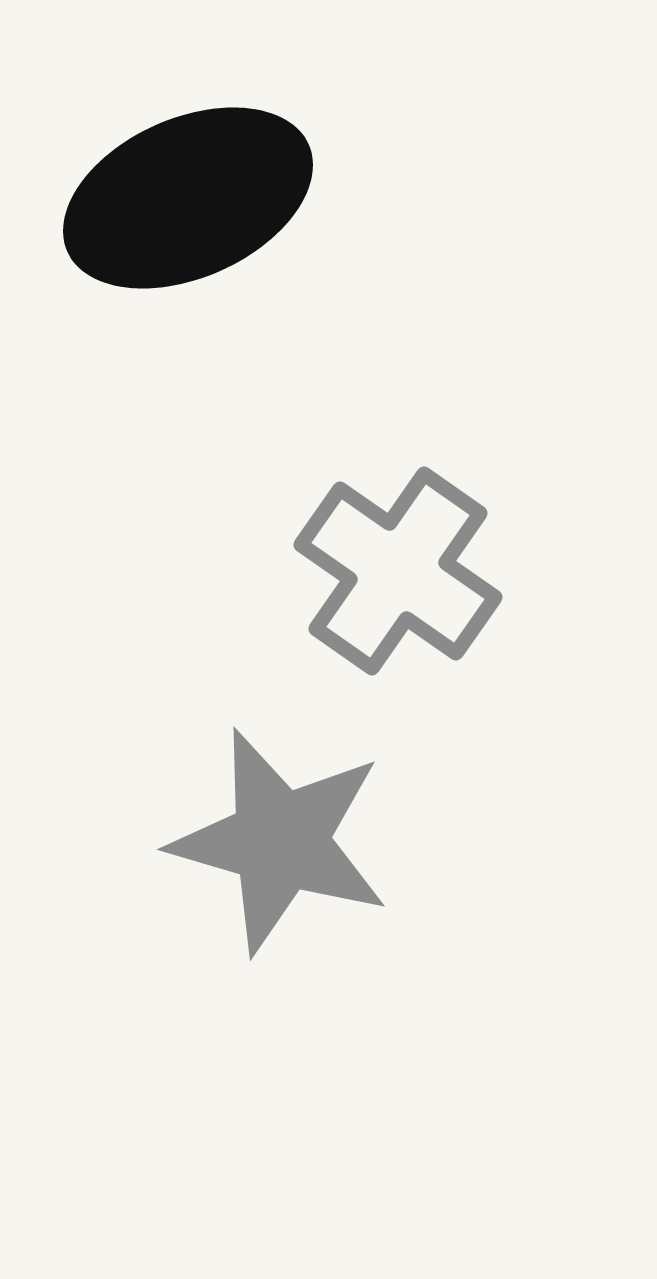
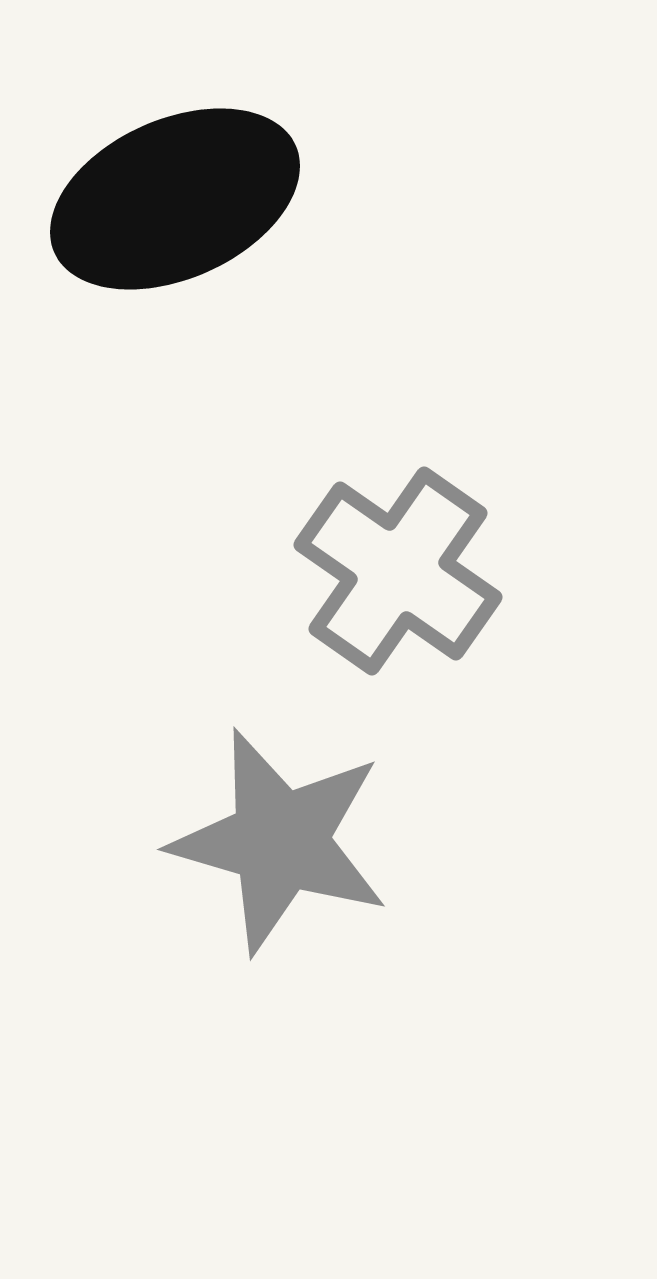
black ellipse: moved 13 px left, 1 px down
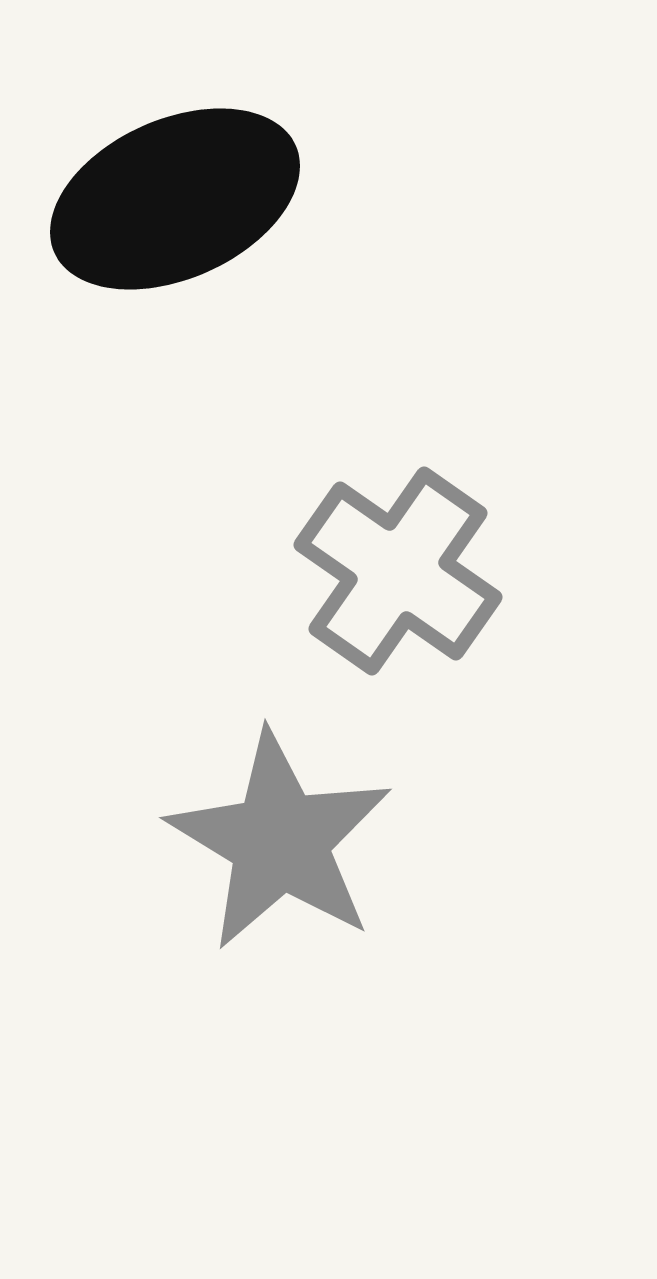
gray star: rotated 15 degrees clockwise
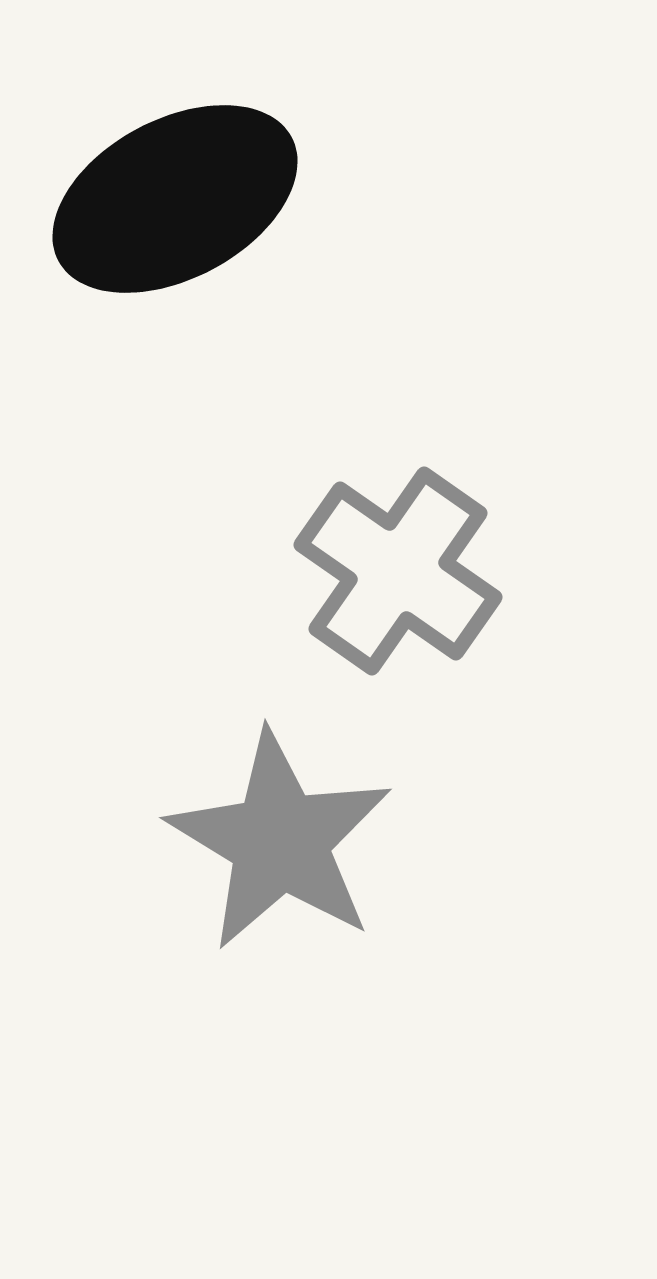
black ellipse: rotated 4 degrees counterclockwise
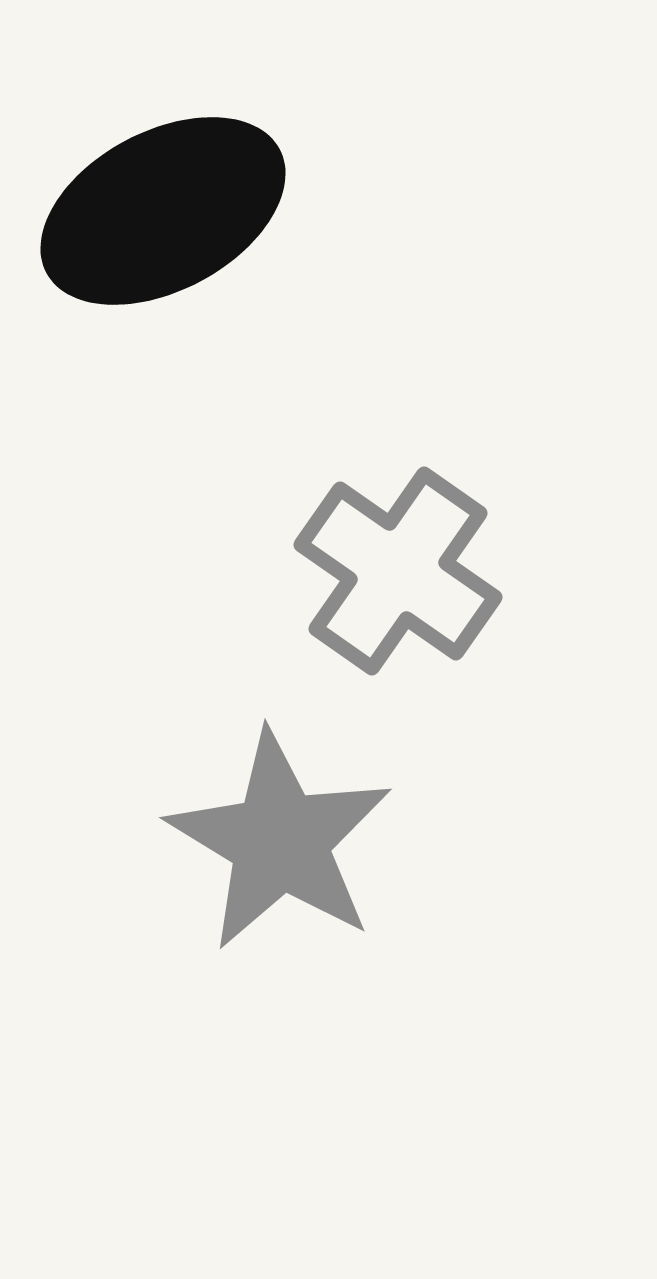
black ellipse: moved 12 px left, 12 px down
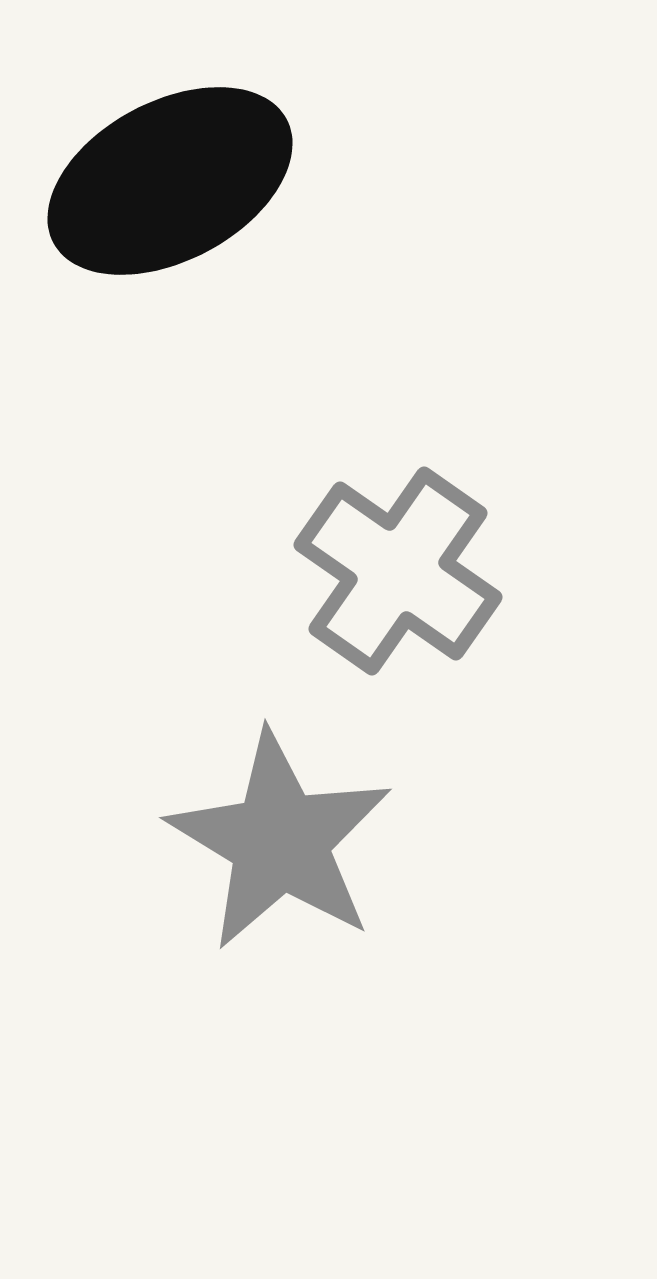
black ellipse: moved 7 px right, 30 px up
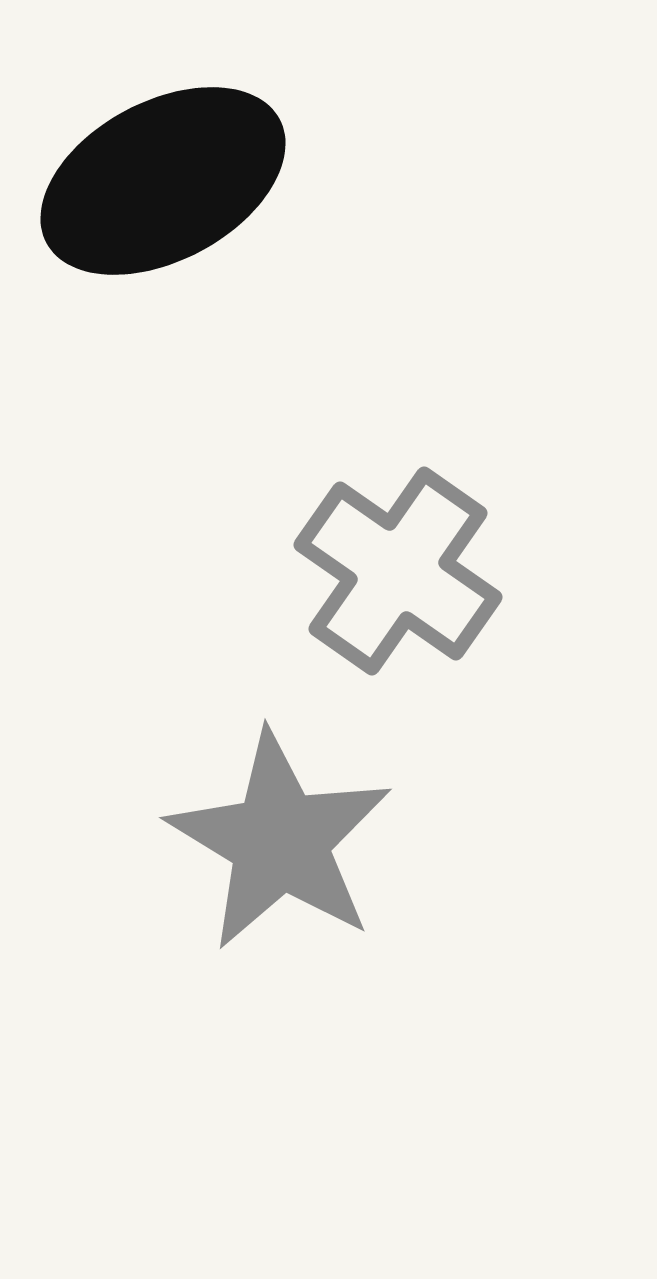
black ellipse: moved 7 px left
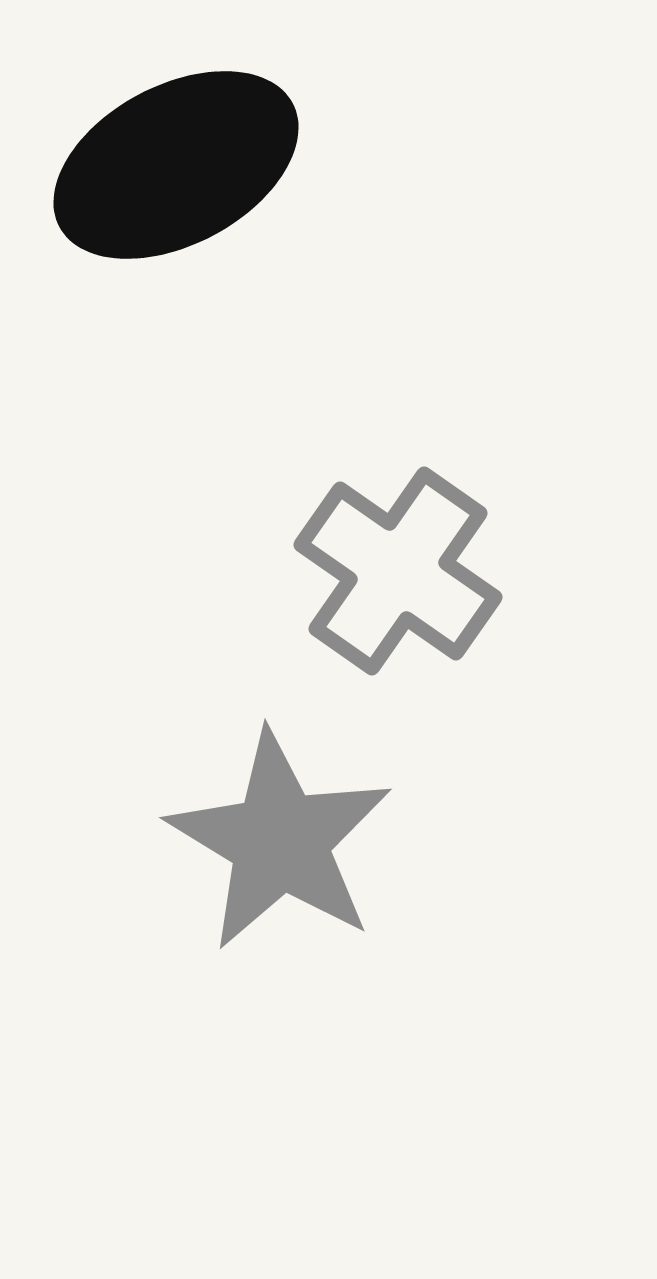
black ellipse: moved 13 px right, 16 px up
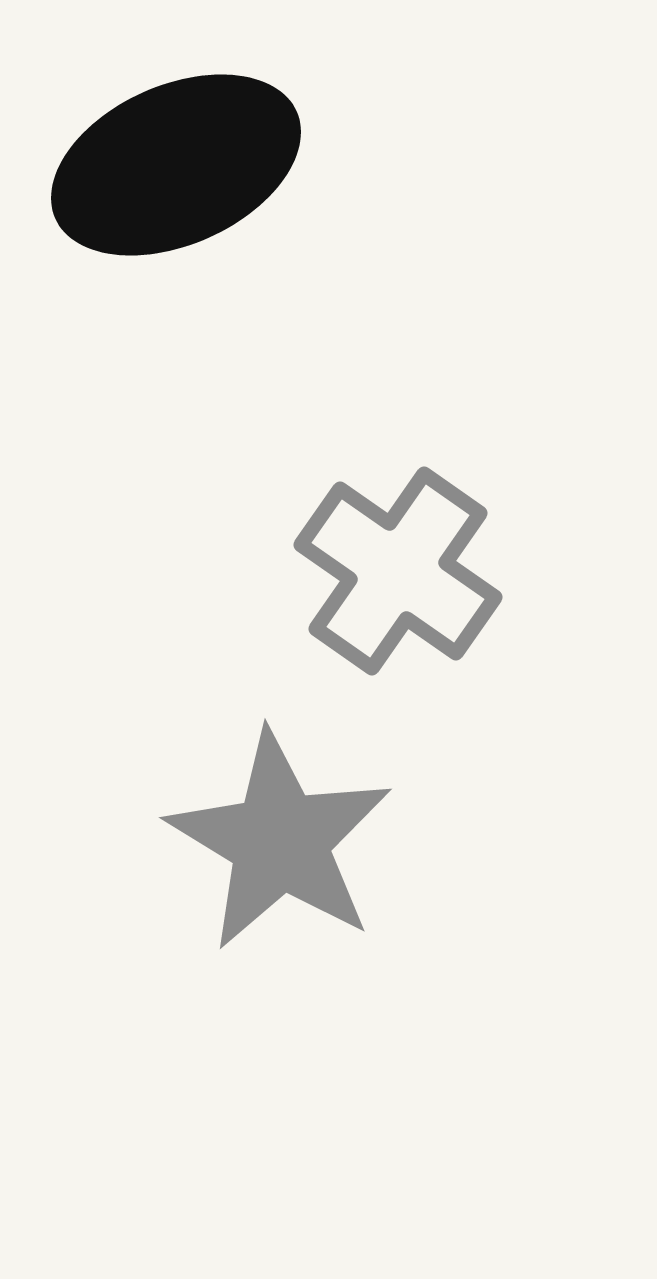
black ellipse: rotated 4 degrees clockwise
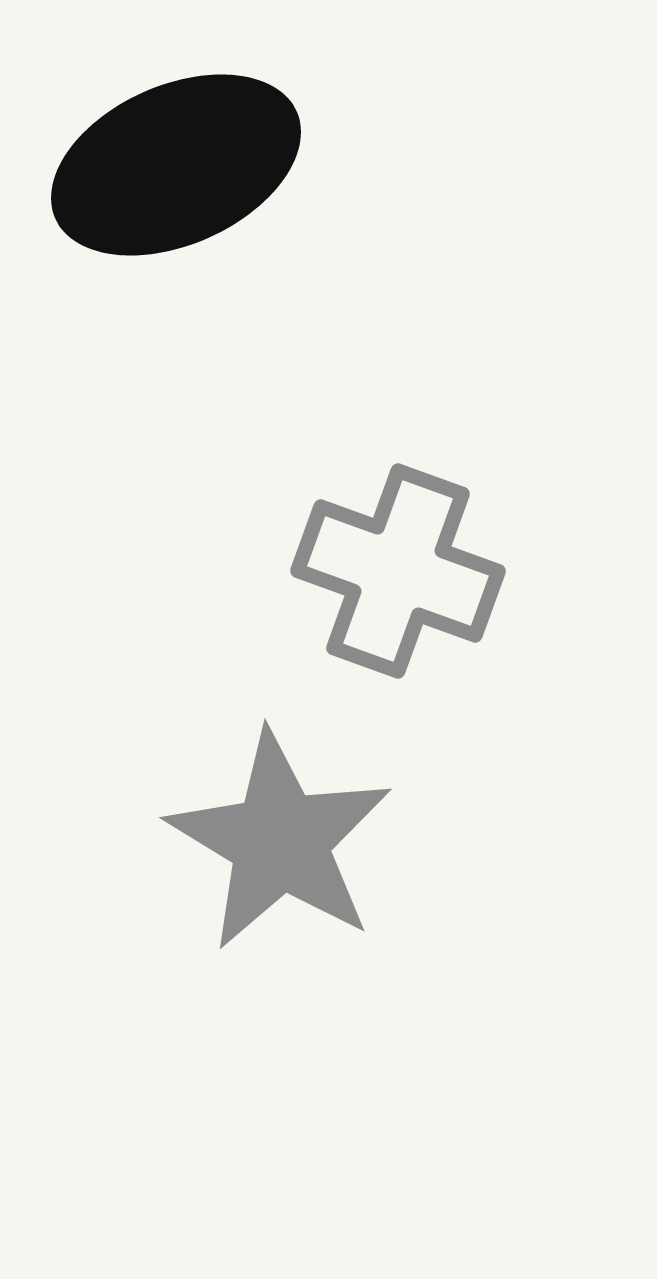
gray cross: rotated 15 degrees counterclockwise
